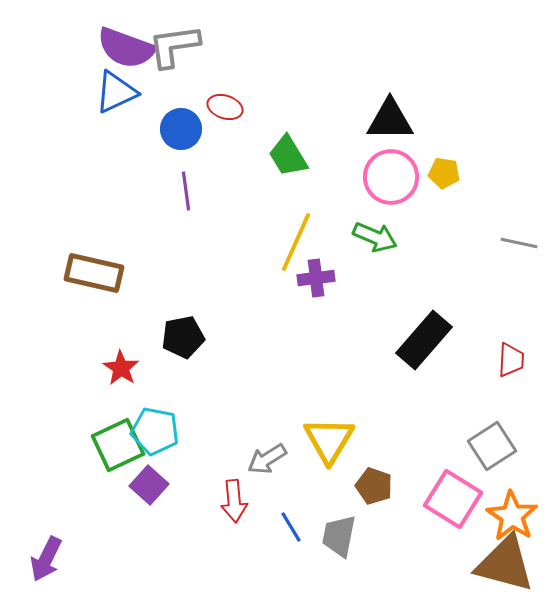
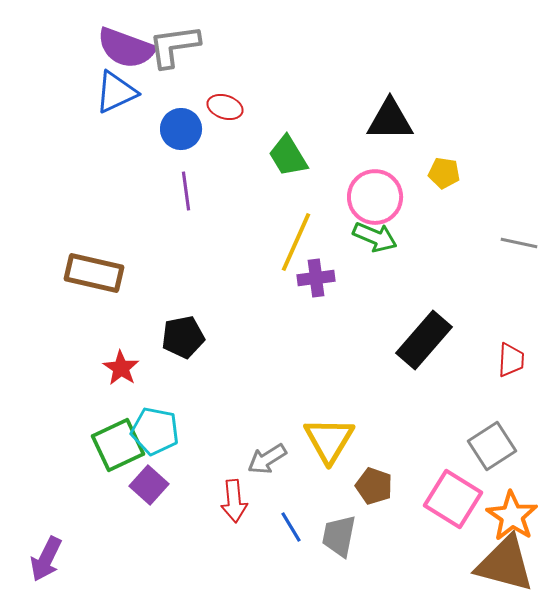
pink circle: moved 16 px left, 20 px down
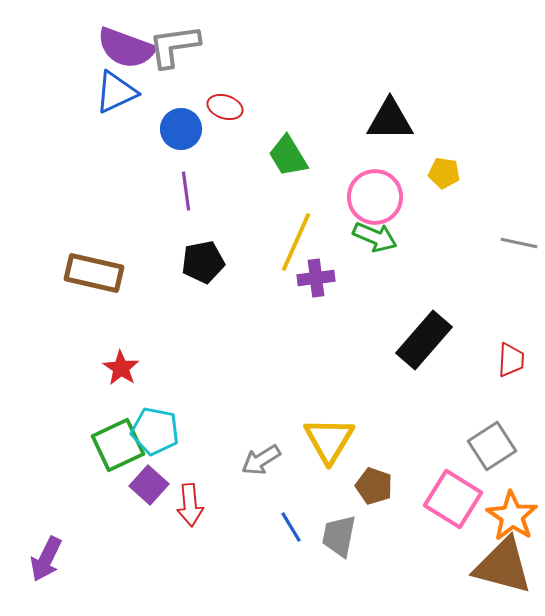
black pentagon: moved 20 px right, 75 px up
gray arrow: moved 6 px left, 1 px down
red arrow: moved 44 px left, 4 px down
brown triangle: moved 2 px left, 2 px down
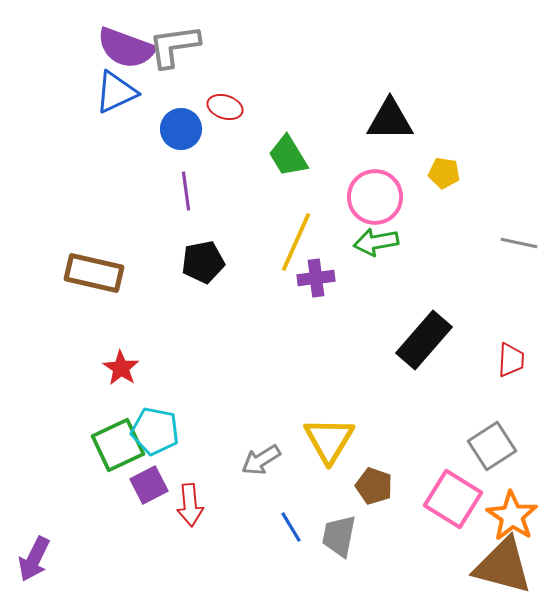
green arrow: moved 1 px right, 5 px down; rotated 147 degrees clockwise
purple square: rotated 21 degrees clockwise
purple arrow: moved 12 px left
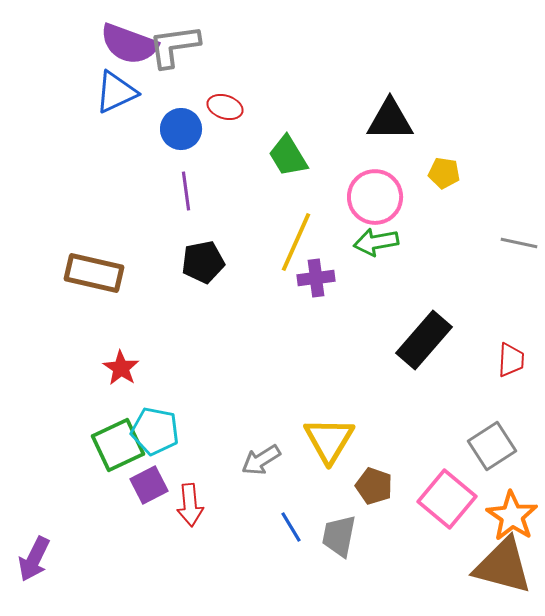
purple semicircle: moved 3 px right, 4 px up
pink square: moved 6 px left; rotated 8 degrees clockwise
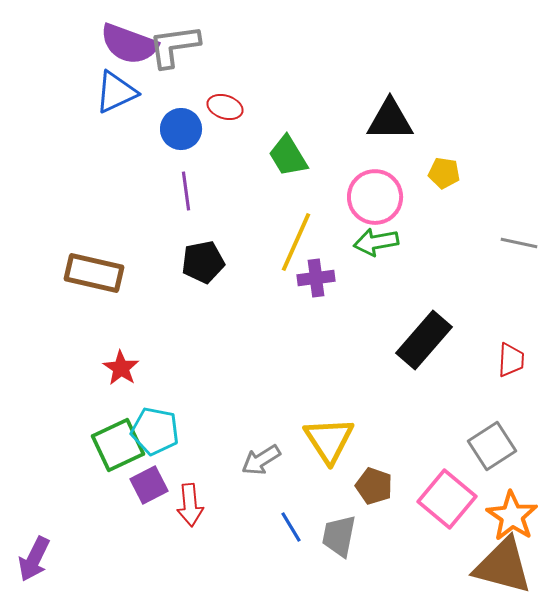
yellow triangle: rotated 4 degrees counterclockwise
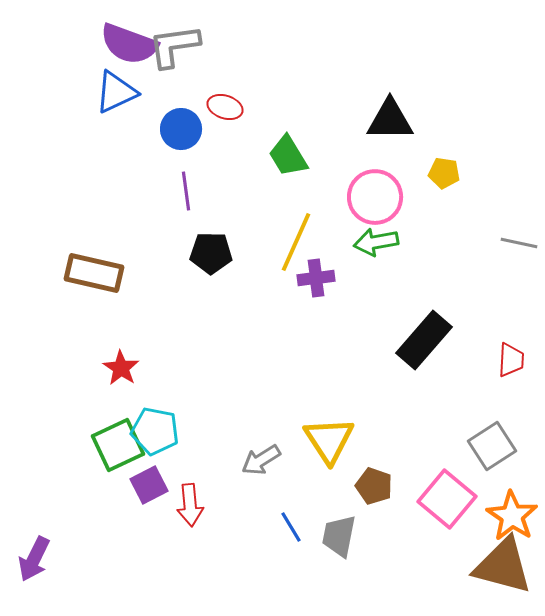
black pentagon: moved 8 px right, 9 px up; rotated 12 degrees clockwise
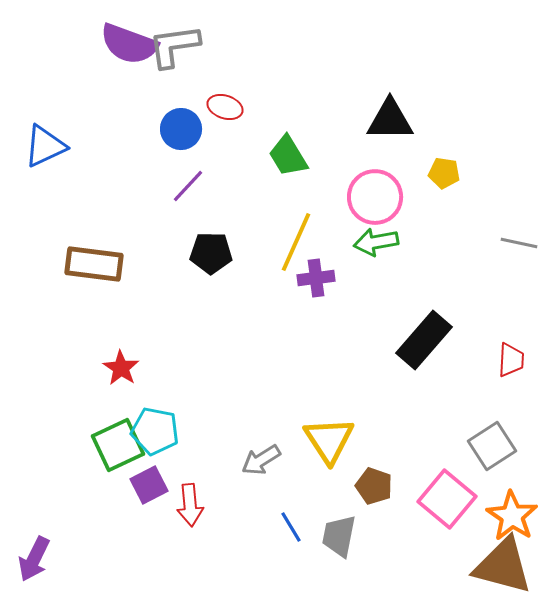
blue triangle: moved 71 px left, 54 px down
purple line: moved 2 px right, 5 px up; rotated 51 degrees clockwise
brown rectangle: moved 9 px up; rotated 6 degrees counterclockwise
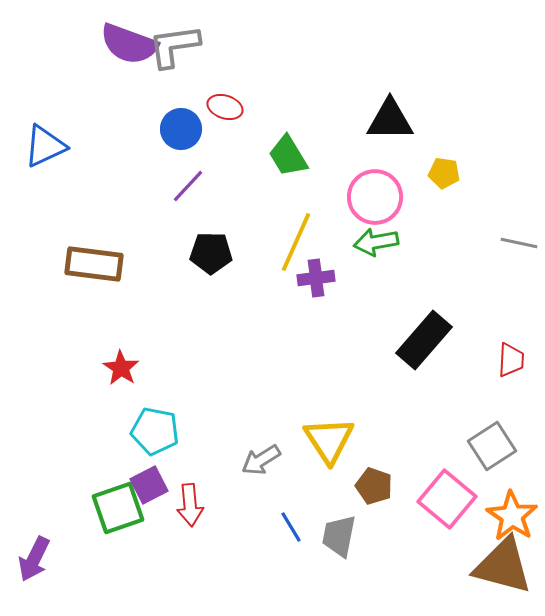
green square: moved 63 px down; rotated 6 degrees clockwise
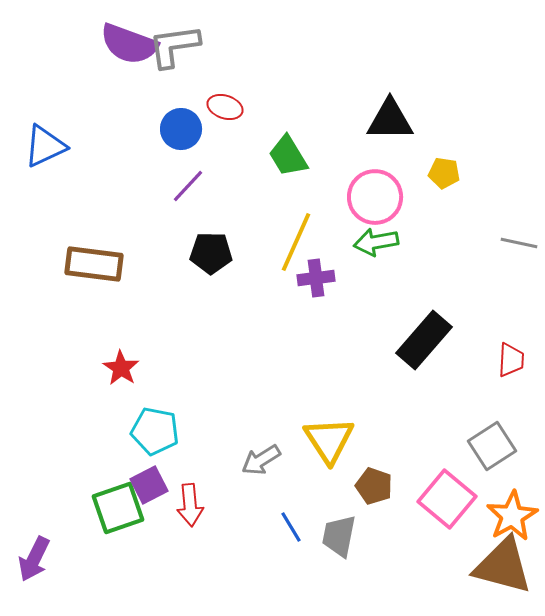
orange star: rotated 9 degrees clockwise
